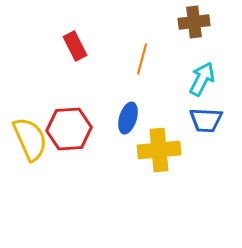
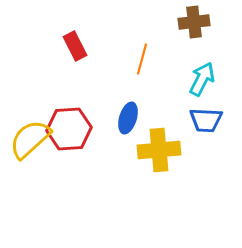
yellow semicircle: rotated 108 degrees counterclockwise
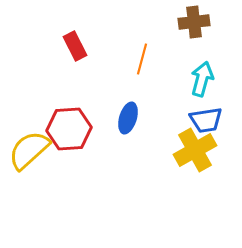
cyan arrow: rotated 12 degrees counterclockwise
blue trapezoid: rotated 12 degrees counterclockwise
yellow semicircle: moved 1 px left, 11 px down
yellow cross: moved 36 px right; rotated 24 degrees counterclockwise
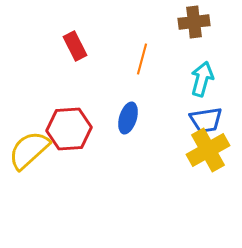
yellow cross: moved 13 px right
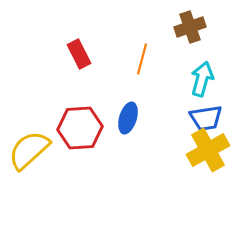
brown cross: moved 4 px left, 5 px down; rotated 12 degrees counterclockwise
red rectangle: moved 4 px right, 8 px down
blue trapezoid: moved 2 px up
red hexagon: moved 11 px right, 1 px up
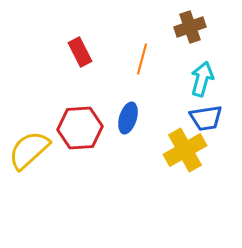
red rectangle: moved 1 px right, 2 px up
yellow cross: moved 23 px left
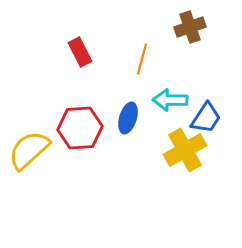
cyan arrow: moved 32 px left, 21 px down; rotated 104 degrees counterclockwise
blue trapezoid: rotated 48 degrees counterclockwise
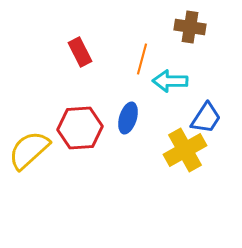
brown cross: rotated 28 degrees clockwise
cyan arrow: moved 19 px up
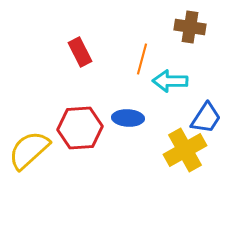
blue ellipse: rotated 76 degrees clockwise
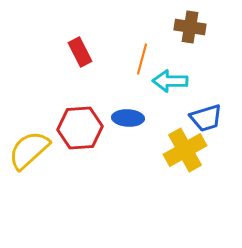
blue trapezoid: rotated 40 degrees clockwise
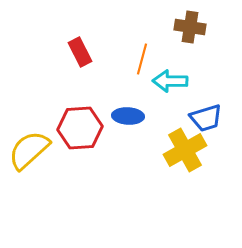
blue ellipse: moved 2 px up
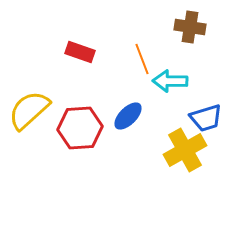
red rectangle: rotated 44 degrees counterclockwise
orange line: rotated 36 degrees counterclockwise
blue ellipse: rotated 48 degrees counterclockwise
yellow semicircle: moved 40 px up
